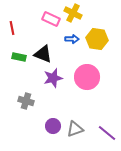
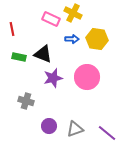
red line: moved 1 px down
purple circle: moved 4 px left
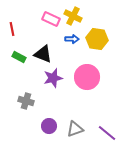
yellow cross: moved 3 px down
green rectangle: rotated 16 degrees clockwise
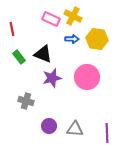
green rectangle: rotated 24 degrees clockwise
purple star: moved 1 px left
gray triangle: rotated 24 degrees clockwise
purple line: rotated 48 degrees clockwise
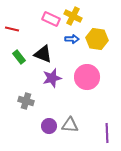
red line: rotated 64 degrees counterclockwise
gray triangle: moved 5 px left, 4 px up
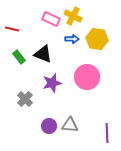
purple star: moved 5 px down
gray cross: moved 1 px left, 2 px up; rotated 28 degrees clockwise
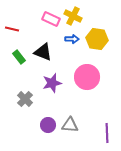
black triangle: moved 2 px up
purple circle: moved 1 px left, 1 px up
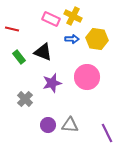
purple line: rotated 24 degrees counterclockwise
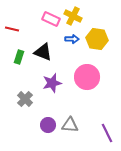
green rectangle: rotated 56 degrees clockwise
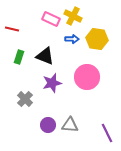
black triangle: moved 2 px right, 4 px down
